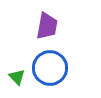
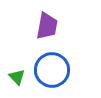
blue circle: moved 2 px right, 2 px down
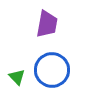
purple trapezoid: moved 2 px up
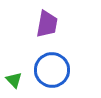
green triangle: moved 3 px left, 3 px down
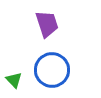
purple trapezoid: rotated 28 degrees counterclockwise
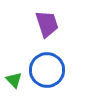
blue circle: moved 5 px left
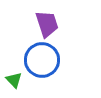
blue circle: moved 5 px left, 10 px up
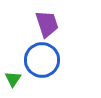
green triangle: moved 1 px left, 1 px up; rotated 18 degrees clockwise
